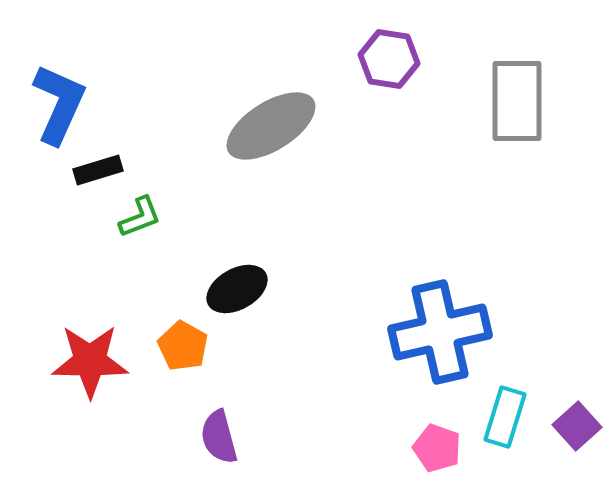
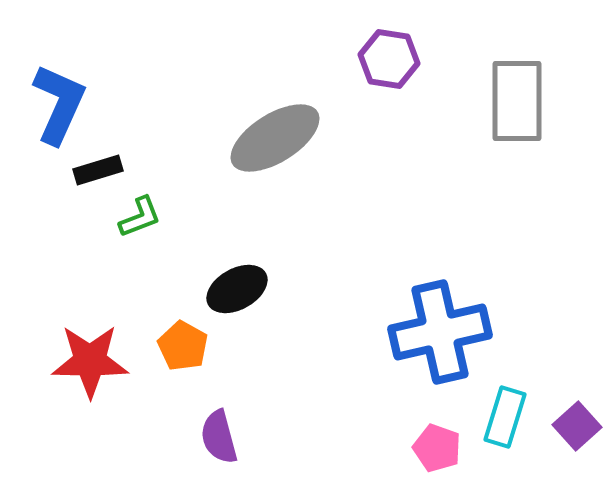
gray ellipse: moved 4 px right, 12 px down
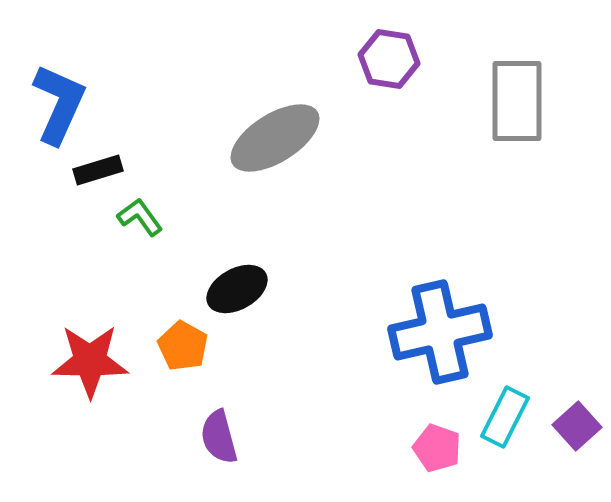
green L-shape: rotated 105 degrees counterclockwise
cyan rectangle: rotated 10 degrees clockwise
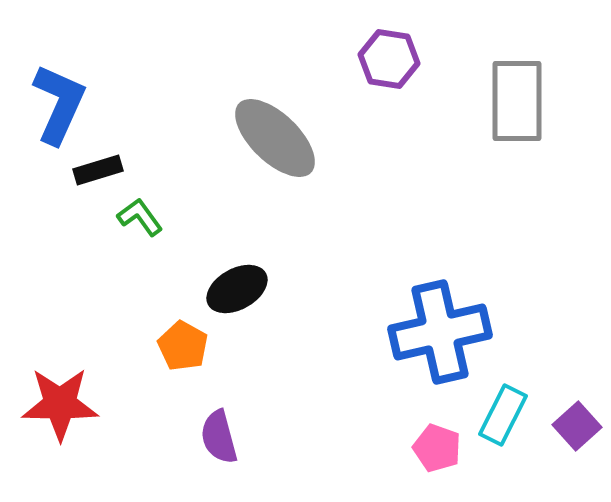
gray ellipse: rotated 76 degrees clockwise
red star: moved 30 px left, 43 px down
cyan rectangle: moved 2 px left, 2 px up
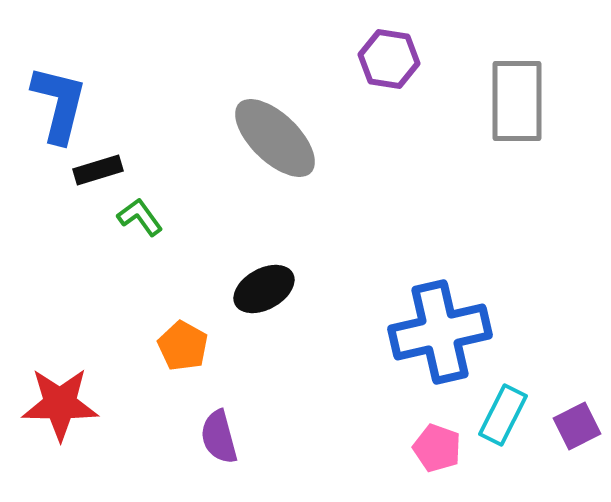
blue L-shape: rotated 10 degrees counterclockwise
black ellipse: moved 27 px right
purple square: rotated 15 degrees clockwise
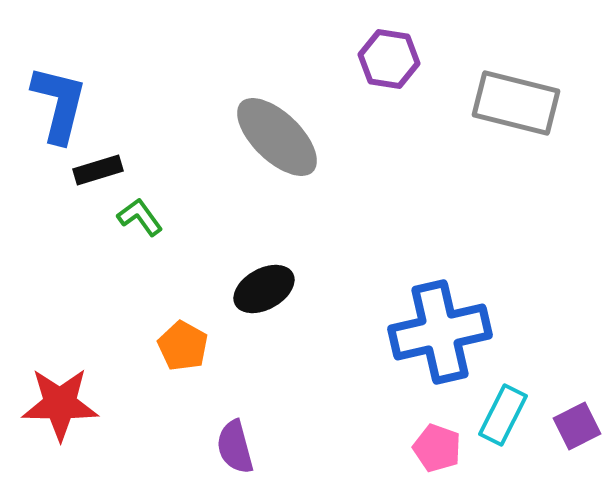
gray rectangle: moved 1 px left, 2 px down; rotated 76 degrees counterclockwise
gray ellipse: moved 2 px right, 1 px up
purple semicircle: moved 16 px right, 10 px down
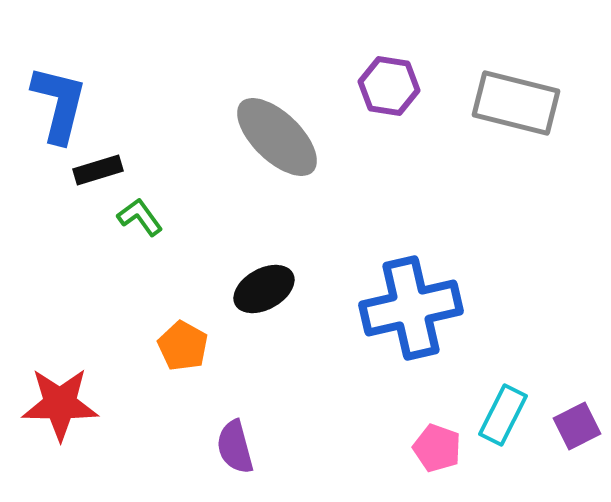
purple hexagon: moved 27 px down
blue cross: moved 29 px left, 24 px up
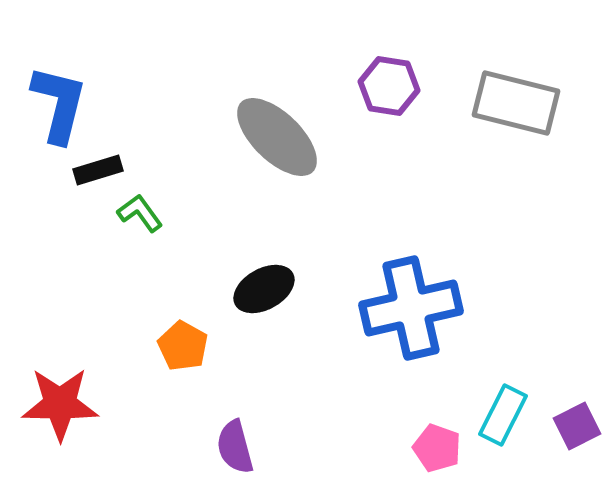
green L-shape: moved 4 px up
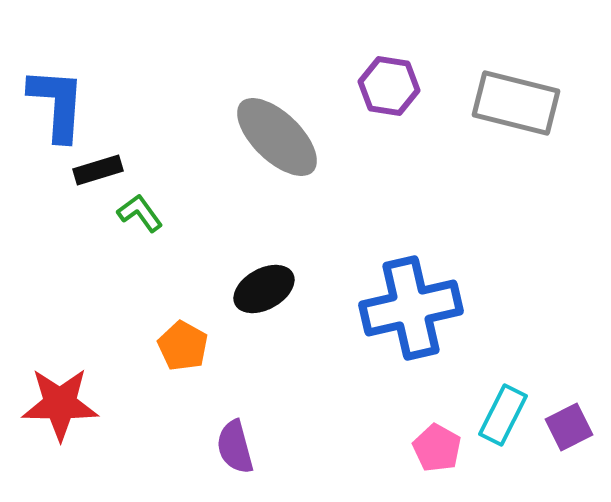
blue L-shape: moved 2 px left; rotated 10 degrees counterclockwise
purple square: moved 8 px left, 1 px down
pink pentagon: rotated 9 degrees clockwise
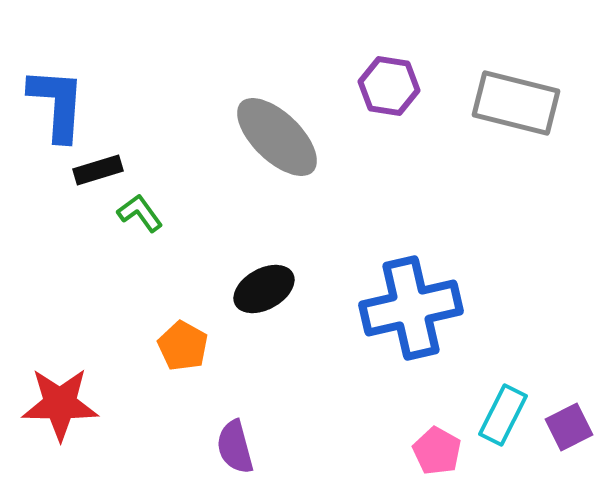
pink pentagon: moved 3 px down
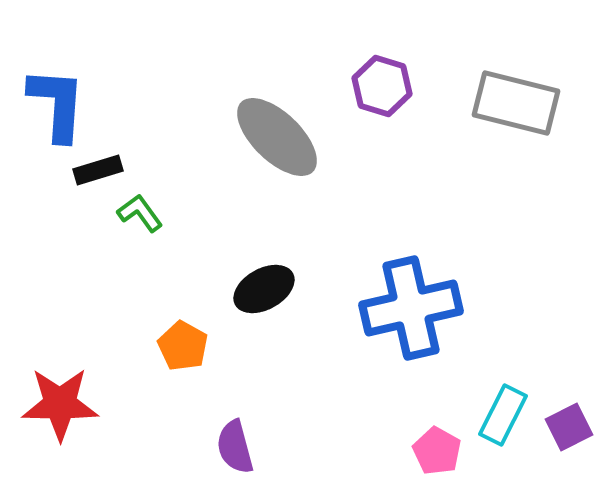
purple hexagon: moved 7 px left; rotated 8 degrees clockwise
